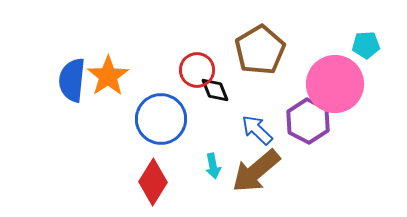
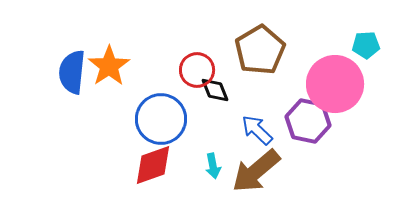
orange star: moved 1 px right, 10 px up
blue semicircle: moved 8 px up
purple hexagon: rotated 15 degrees counterclockwise
red diamond: moved 17 px up; rotated 39 degrees clockwise
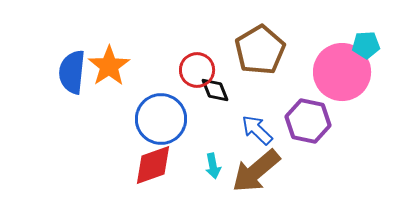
pink circle: moved 7 px right, 12 px up
